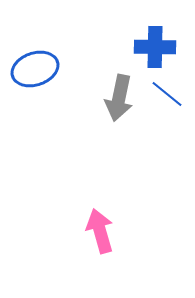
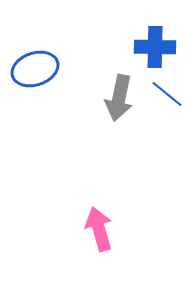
pink arrow: moved 1 px left, 2 px up
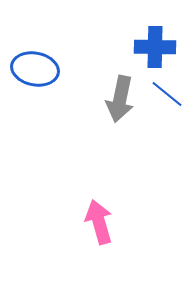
blue ellipse: rotated 30 degrees clockwise
gray arrow: moved 1 px right, 1 px down
pink arrow: moved 7 px up
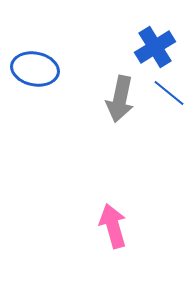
blue cross: rotated 33 degrees counterclockwise
blue line: moved 2 px right, 1 px up
pink arrow: moved 14 px right, 4 px down
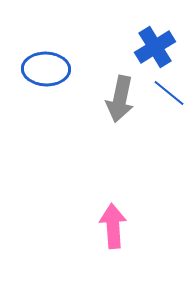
blue ellipse: moved 11 px right; rotated 9 degrees counterclockwise
pink arrow: rotated 12 degrees clockwise
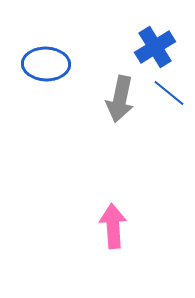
blue ellipse: moved 5 px up
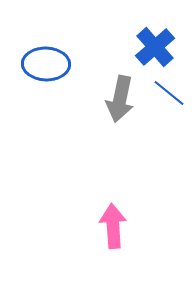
blue cross: rotated 9 degrees counterclockwise
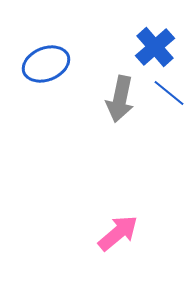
blue ellipse: rotated 24 degrees counterclockwise
pink arrow: moved 5 px right, 7 px down; rotated 54 degrees clockwise
